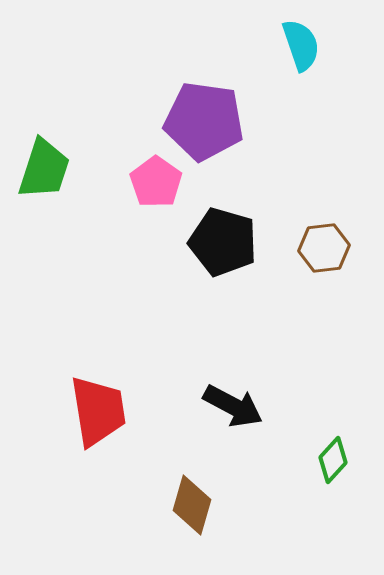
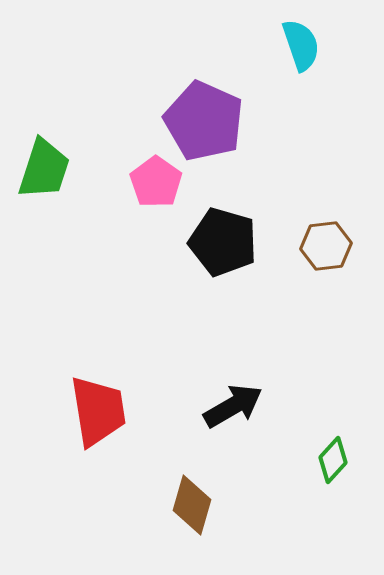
purple pentagon: rotated 16 degrees clockwise
brown hexagon: moved 2 px right, 2 px up
black arrow: rotated 58 degrees counterclockwise
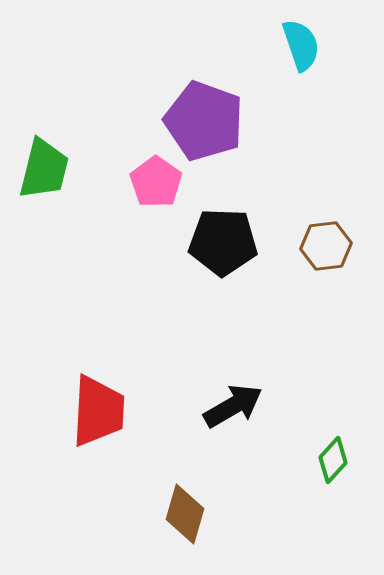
purple pentagon: rotated 4 degrees counterclockwise
green trapezoid: rotated 4 degrees counterclockwise
black pentagon: rotated 14 degrees counterclockwise
red trapezoid: rotated 12 degrees clockwise
brown diamond: moved 7 px left, 9 px down
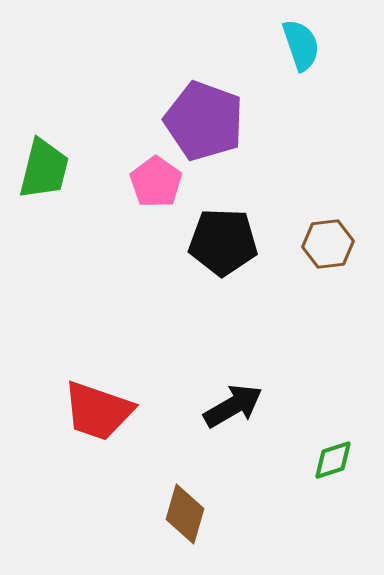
brown hexagon: moved 2 px right, 2 px up
red trapezoid: rotated 106 degrees clockwise
green diamond: rotated 30 degrees clockwise
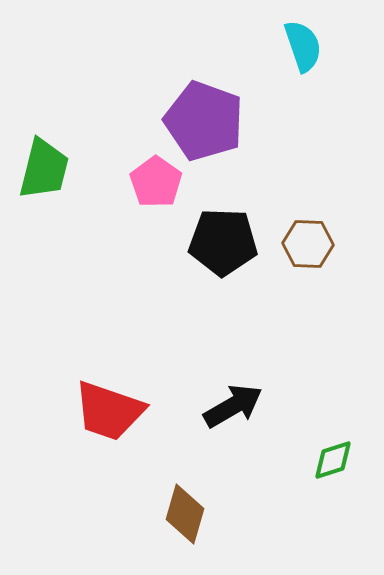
cyan semicircle: moved 2 px right, 1 px down
brown hexagon: moved 20 px left; rotated 9 degrees clockwise
red trapezoid: moved 11 px right
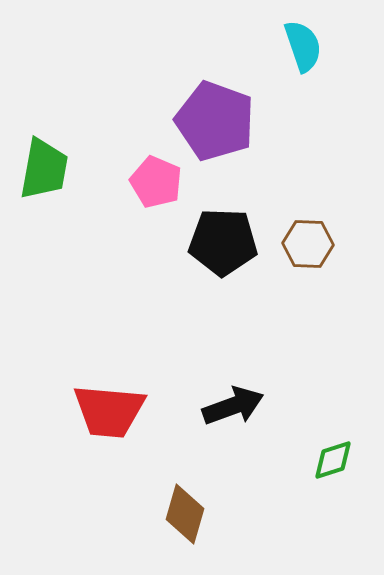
purple pentagon: moved 11 px right
green trapezoid: rotated 4 degrees counterclockwise
pink pentagon: rotated 12 degrees counterclockwise
black arrow: rotated 10 degrees clockwise
red trapezoid: rotated 14 degrees counterclockwise
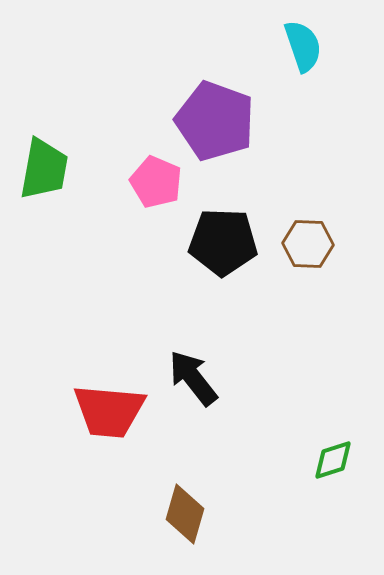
black arrow: moved 40 px left, 28 px up; rotated 108 degrees counterclockwise
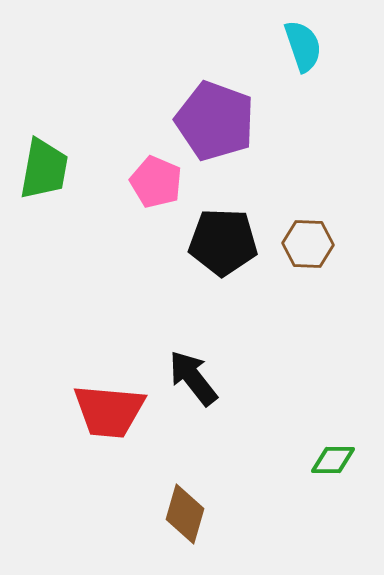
green diamond: rotated 18 degrees clockwise
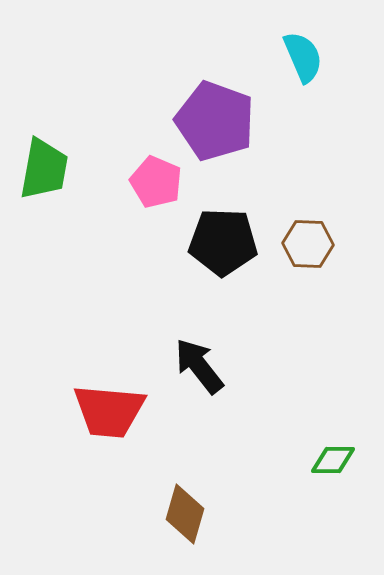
cyan semicircle: moved 11 px down; rotated 4 degrees counterclockwise
black arrow: moved 6 px right, 12 px up
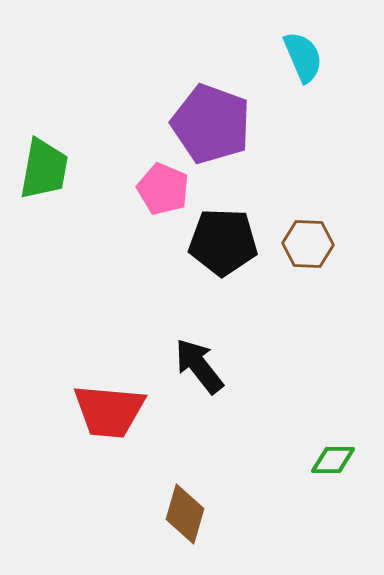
purple pentagon: moved 4 px left, 3 px down
pink pentagon: moved 7 px right, 7 px down
